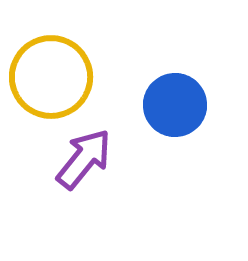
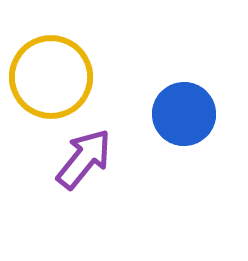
blue circle: moved 9 px right, 9 px down
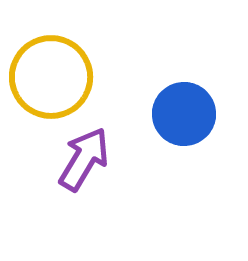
purple arrow: rotated 8 degrees counterclockwise
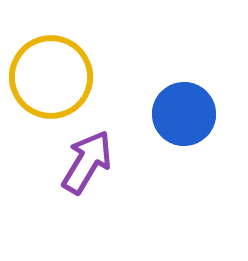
purple arrow: moved 3 px right, 3 px down
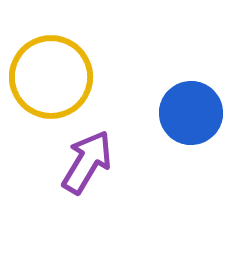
blue circle: moved 7 px right, 1 px up
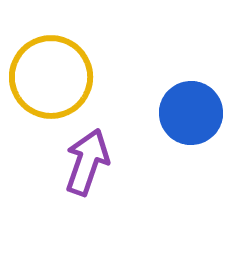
purple arrow: rotated 12 degrees counterclockwise
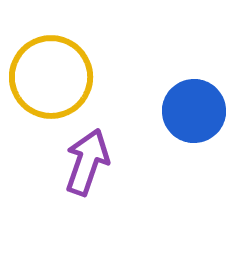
blue circle: moved 3 px right, 2 px up
